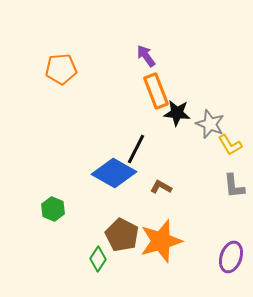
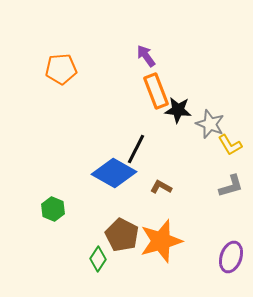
black star: moved 1 px right, 3 px up
gray L-shape: moved 3 px left; rotated 100 degrees counterclockwise
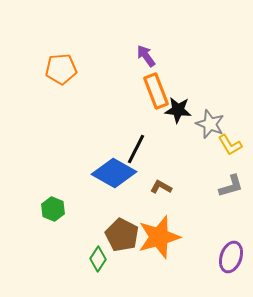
orange star: moved 2 px left, 4 px up
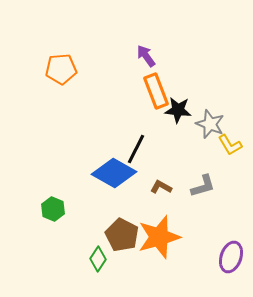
gray L-shape: moved 28 px left
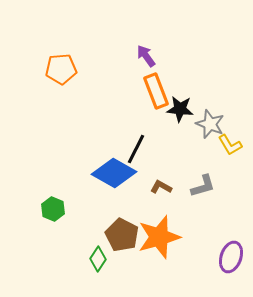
black star: moved 2 px right, 1 px up
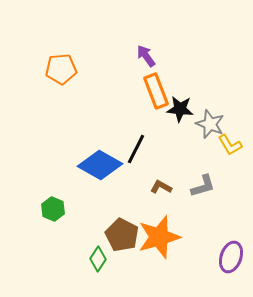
blue diamond: moved 14 px left, 8 px up
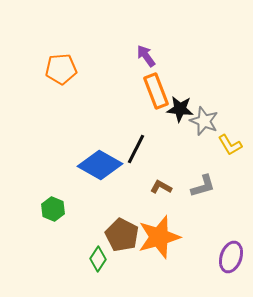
gray star: moved 6 px left, 3 px up
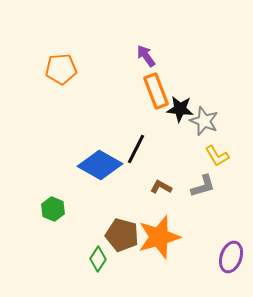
yellow L-shape: moved 13 px left, 11 px down
brown pentagon: rotated 12 degrees counterclockwise
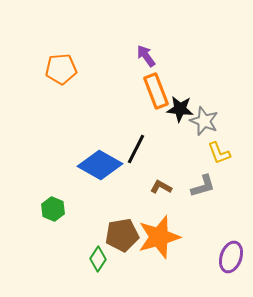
yellow L-shape: moved 2 px right, 3 px up; rotated 10 degrees clockwise
brown pentagon: rotated 24 degrees counterclockwise
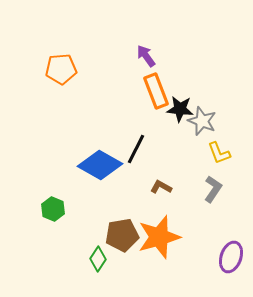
gray star: moved 2 px left
gray L-shape: moved 10 px right, 3 px down; rotated 40 degrees counterclockwise
